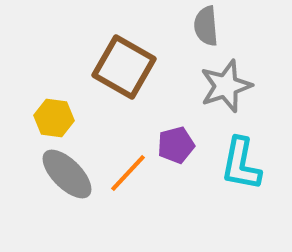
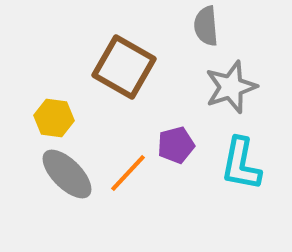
gray star: moved 5 px right, 1 px down
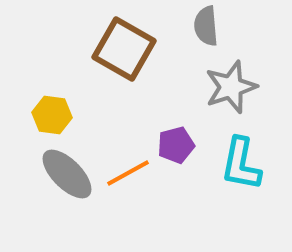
brown square: moved 18 px up
yellow hexagon: moved 2 px left, 3 px up
orange line: rotated 18 degrees clockwise
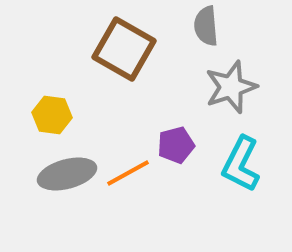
cyan L-shape: rotated 16 degrees clockwise
gray ellipse: rotated 60 degrees counterclockwise
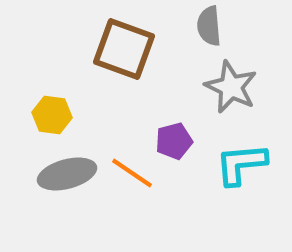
gray semicircle: moved 3 px right
brown square: rotated 10 degrees counterclockwise
gray star: rotated 28 degrees counterclockwise
purple pentagon: moved 2 px left, 4 px up
cyan L-shape: rotated 58 degrees clockwise
orange line: moved 4 px right; rotated 63 degrees clockwise
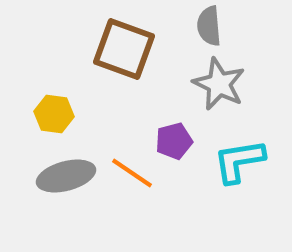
gray star: moved 12 px left, 3 px up
yellow hexagon: moved 2 px right, 1 px up
cyan L-shape: moved 2 px left, 3 px up; rotated 4 degrees counterclockwise
gray ellipse: moved 1 px left, 2 px down
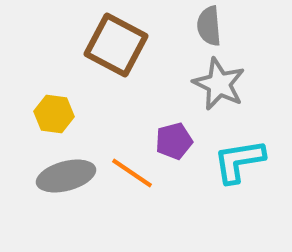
brown square: moved 8 px left, 4 px up; rotated 8 degrees clockwise
